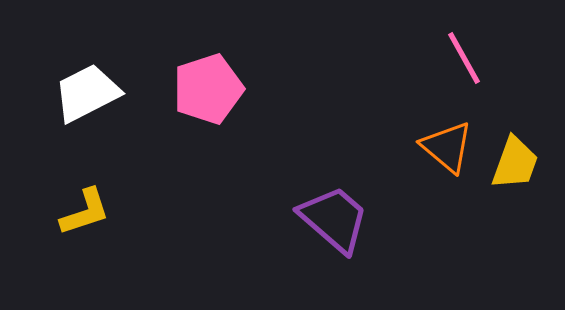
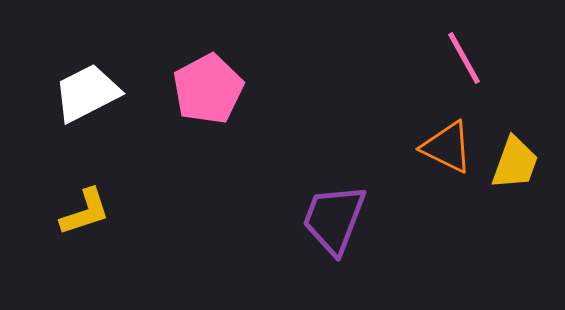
pink pentagon: rotated 10 degrees counterclockwise
orange triangle: rotated 14 degrees counterclockwise
purple trapezoid: rotated 110 degrees counterclockwise
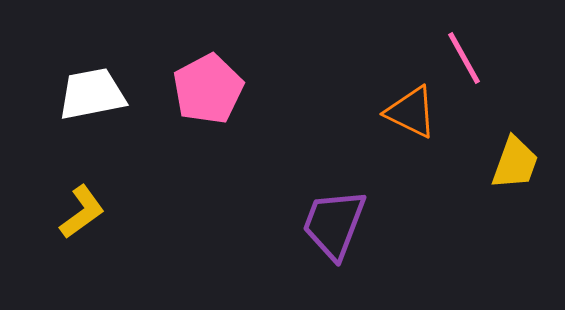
white trapezoid: moved 5 px right, 1 px down; rotated 16 degrees clockwise
orange triangle: moved 36 px left, 35 px up
yellow L-shape: moved 3 px left; rotated 18 degrees counterclockwise
purple trapezoid: moved 5 px down
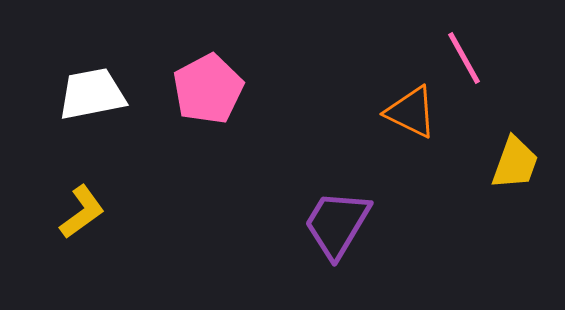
purple trapezoid: moved 3 px right; rotated 10 degrees clockwise
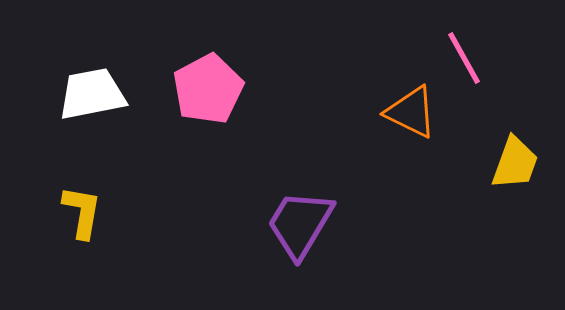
yellow L-shape: rotated 44 degrees counterclockwise
purple trapezoid: moved 37 px left
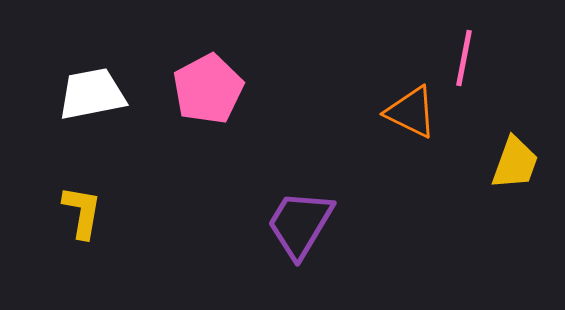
pink line: rotated 40 degrees clockwise
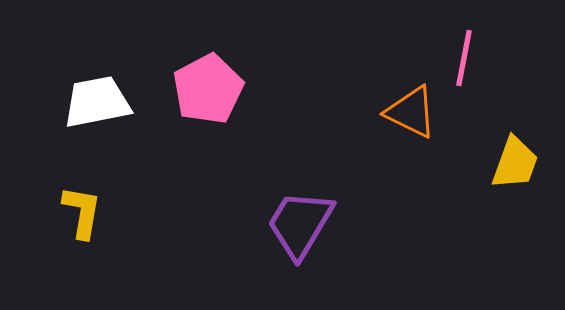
white trapezoid: moved 5 px right, 8 px down
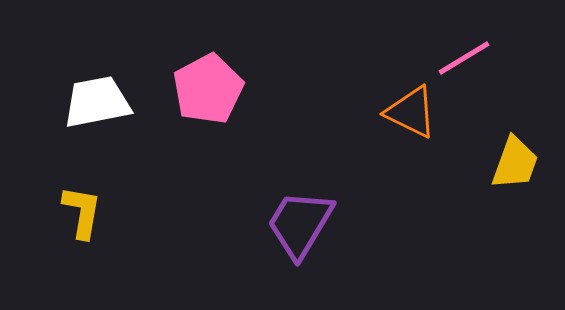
pink line: rotated 48 degrees clockwise
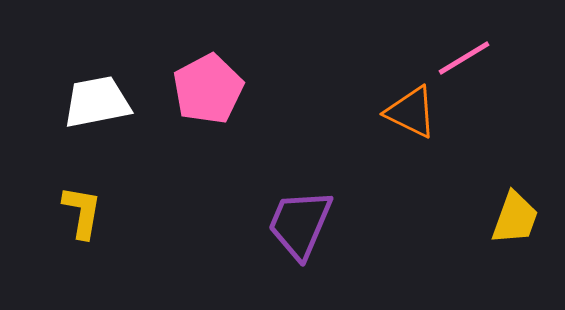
yellow trapezoid: moved 55 px down
purple trapezoid: rotated 8 degrees counterclockwise
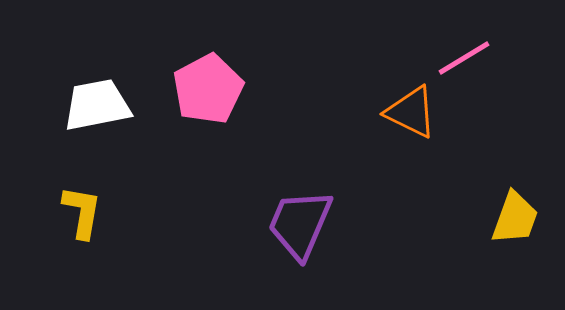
white trapezoid: moved 3 px down
